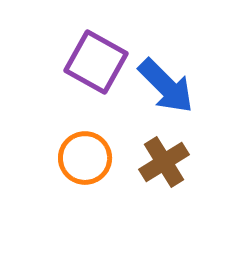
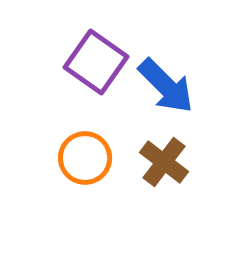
purple square: rotated 6 degrees clockwise
brown cross: rotated 21 degrees counterclockwise
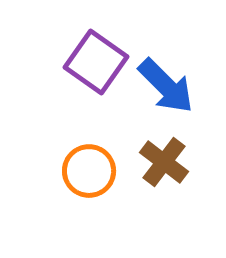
orange circle: moved 4 px right, 13 px down
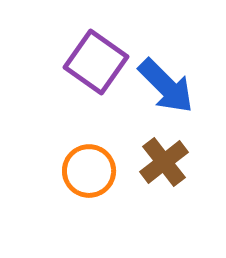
brown cross: rotated 15 degrees clockwise
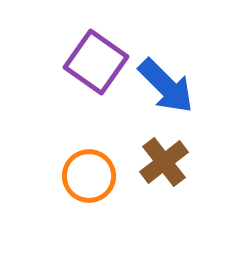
orange circle: moved 5 px down
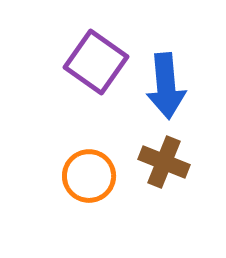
blue arrow: rotated 40 degrees clockwise
brown cross: rotated 30 degrees counterclockwise
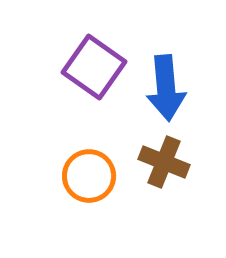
purple square: moved 2 px left, 5 px down
blue arrow: moved 2 px down
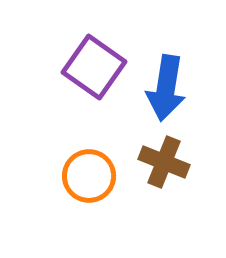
blue arrow: rotated 14 degrees clockwise
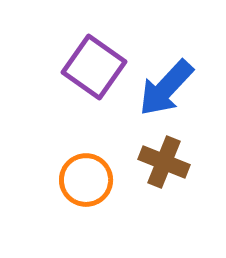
blue arrow: rotated 34 degrees clockwise
orange circle: moved 3 px left, 4 px down
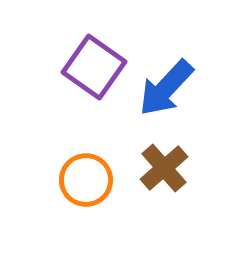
brown cross: moved 6 px down; rotated 27 degrees clockwise
